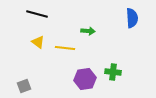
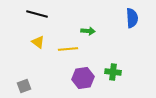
yellow line: moved 3 px right, 1 px down; rotated 12 degrees counterclockwise
purple hexagon: moved 2 px left, 1 px up
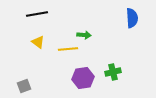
black line: rotated 25 degrees counterclockwise
green arrow: moved 4 px left, 4 px down
green cross: rotated 21 degrees counterclockwise
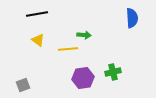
yellow triangle: moved 2 px up
gray square: moved 1 px left, 1 px up
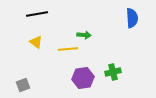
yellow triangle: moved 2 px left, 2 px down
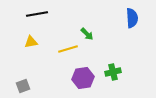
green arrow: moved 3 px right, 1 px up; rotated 40 degrees clockwise
yellow triangle: moved 5 px left; rotated 48 degrees counterclockwise
yellow line: rotated 12 degrees counterclockwise
gray square: moved 1 px down
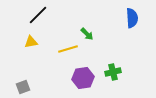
black line: moved 1 px right, 1 px down; rotated 35 degrees counterclockwise
gray square: moved 1 px down
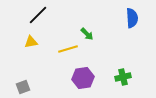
green cross: moved 10 px right, 5 px down
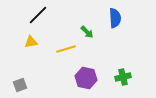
blue semicircle: moved 17 px left
green arrow: moved 2 px up
yellow line: moved 2 px left
purple hexagon: moved 3 px right; rotated 20 degrees clockwise
gray square: moved 3 px left, 2 px up
